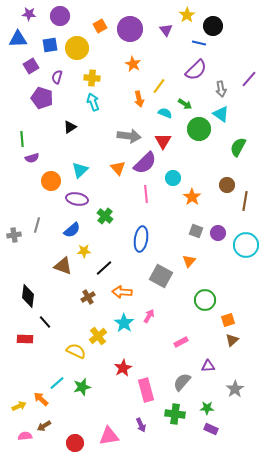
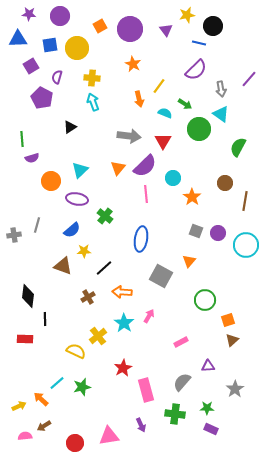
yellow star at (187, 15): rotated 21 degrees clockwise
purple pentagon at (42, 98): rotated 10 degrees clockwise
purple semicircle at (145, 163): moved 3 px down
orange triangle at (118, 168): rotated 21 degrees clockwise
brown circle at (227, 185): moved 2 px left, 2 px up
black line at (45, 322): moved 3 px up; rotated 40 degrees clockwise
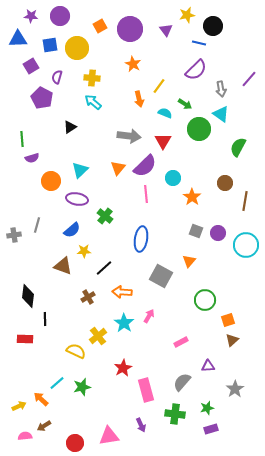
purple star at (29, 14): moved 2 px right, 2 px down
cyan arrow at (93, 102): rotated 30 degrees counterclockwise
green star at (207, 408): rotated 16 degrees counterclockwise
purple rectangle at (211, 429): rotated 40 degrees counterclockwise
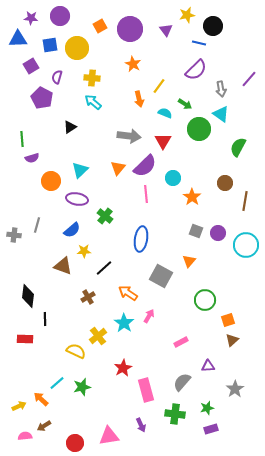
purple star at (31, 16): moved 2 px down
gray cross at (14, 235): rotated 16 degrees clockwise
orange arrow at (122, 292): moved 6 px right, 1 px down; rotated 30 degrees clockwise
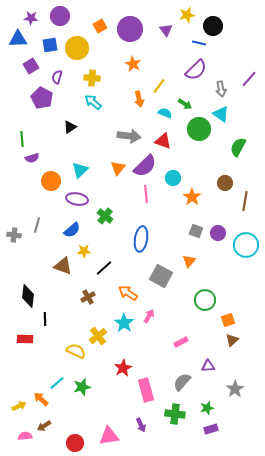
red triangle at (163, 141): rotated 42 degrees counterclockwise
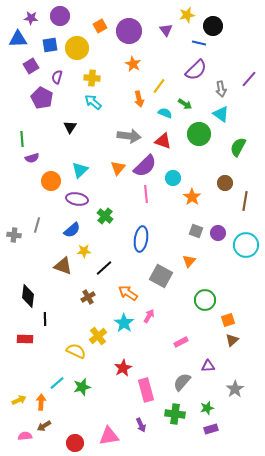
purple circle at (130, 29): moved 1 px left, 2 px down
black triangle at (70, 127): rotated 24 degrees counterclockwise
green circle at (199, 129): moved 5 px down
orange arrow at (41, 399): moved 3 px down; rotated 49 degrees clockwise
yellow arrow at (19, 406): moved 6 px up
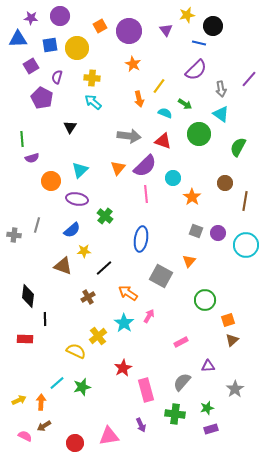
pink semicircle at (25, 436): rotated 32 degrees clockwise
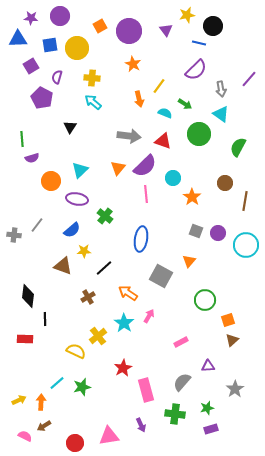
gray line at (37, 225): rotated 21 degrees clockwise
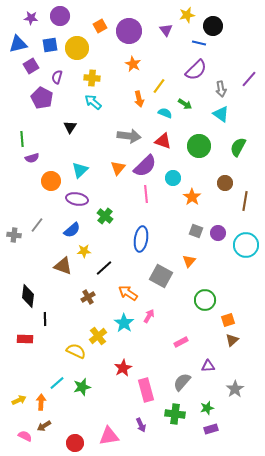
blue triangle at (18, 39): moved 5 px down; rotated 12 degrees counterclockwise
green circle at (199, 134): moved 12 px down
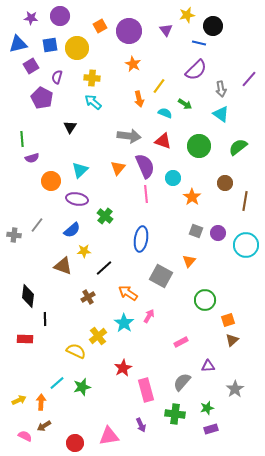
green semicircle at (238, 147): rotated 24 degrees clockwise
purple semicircle at (145, 166): rotated 70 degrees counterclockwise
